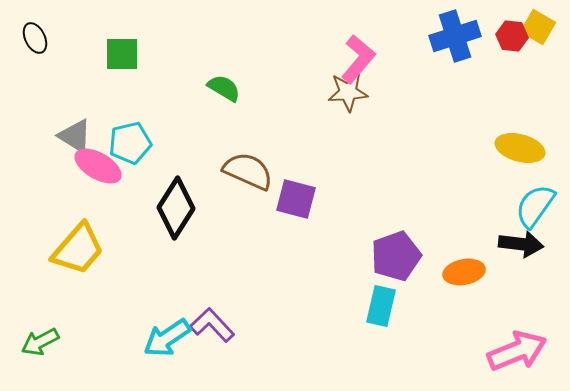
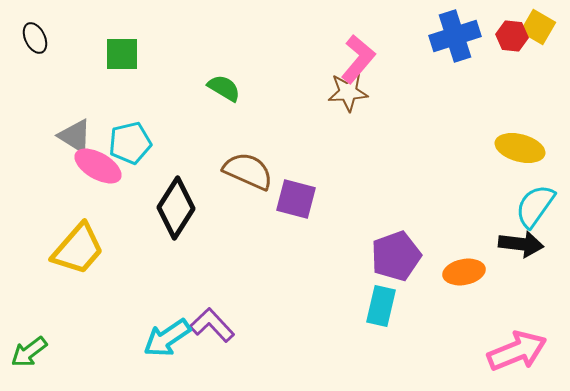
green arrow: moved 11 px left, 10 px down; rotated 9 degrees counterclockwise
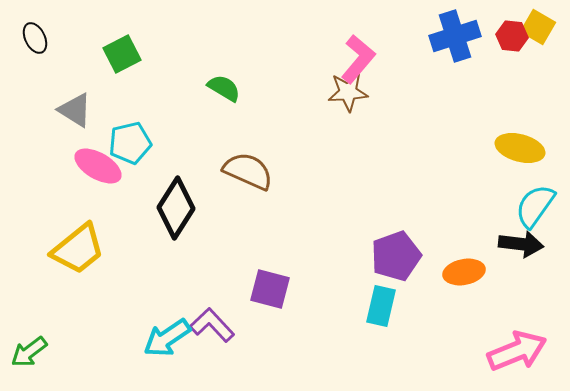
green square: rotated 27 degrees counterclockwise
gray triangle: moved 26 px up
purple square: moved 26 px left, 90 px down
yellow trapezoid: rotated 10 degrees clockwise
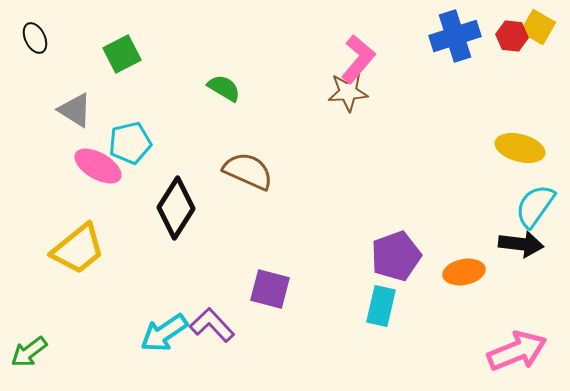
cyan arrow: moved 3 px left, 5 px up
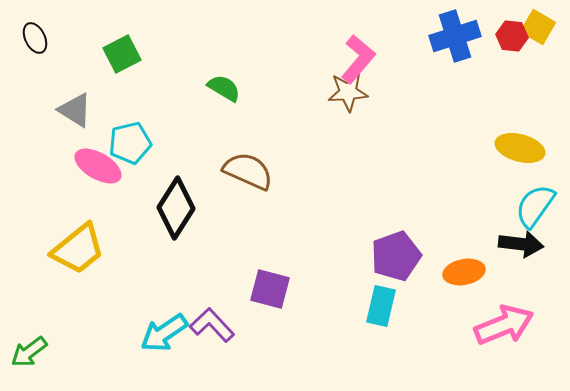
pink arrow: moved 13 px left, 26 px up
